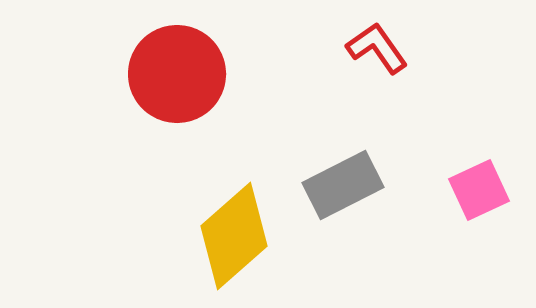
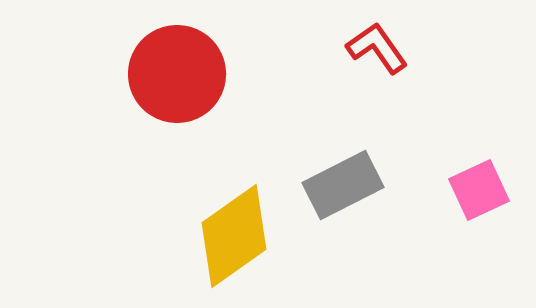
yellow diamond: rotated 6 degrees clockwise
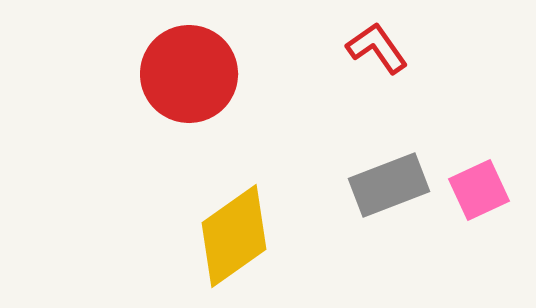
red circle: moved 12 px right
gray rectangle: moved 46 px right; rotated 6 degrees clockwise
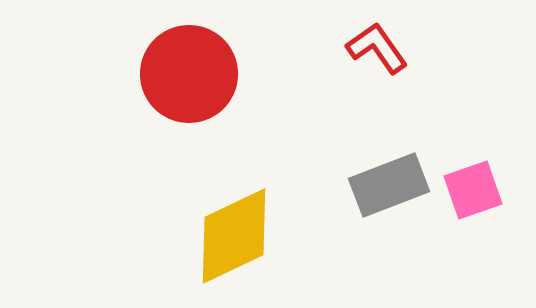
pink square: moved 6 px left; rotated 6 degrees clockwise
yellow diamond: rotated 10 degrees clockwise
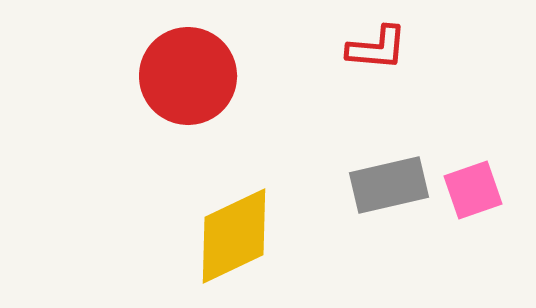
red L-shape: rotated 130 degrees clockwise
red circle: moved 1 px left, 2 px down
gray rectangle: rotated 8 degrees clockwise
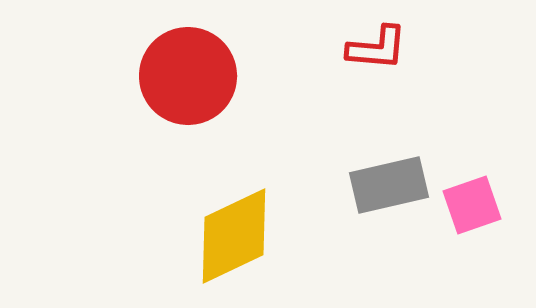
pink square: moved 1 px left, 15 px down
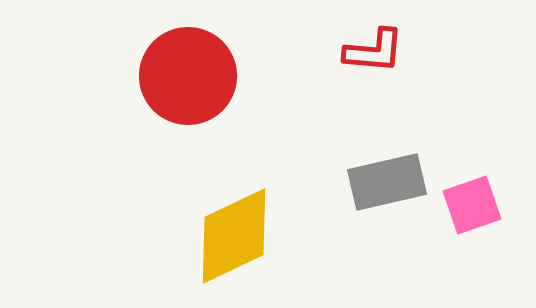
red L-shape: moved 3 px left, 3 px down
gray rectangle: moved 2 px left, 3 px up
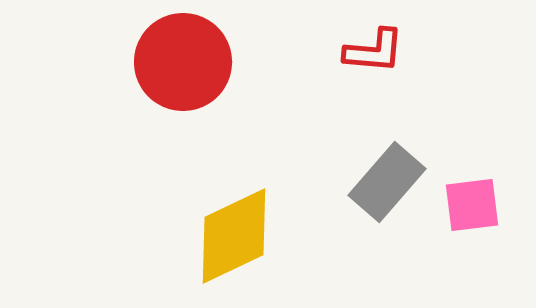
red circle: moved 5 px left, 14 px up
gray rectangle: rotated 36 degrees counterclockwise
pink square: rotated 12 degrees clockwise
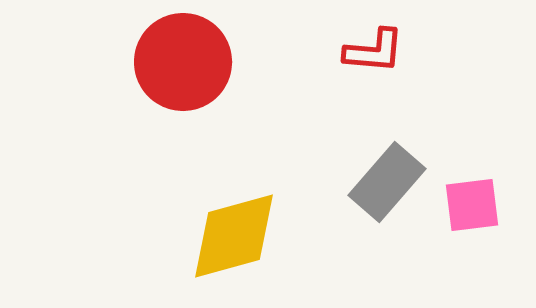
yellow diamond: rotated 10 degrees clockwise
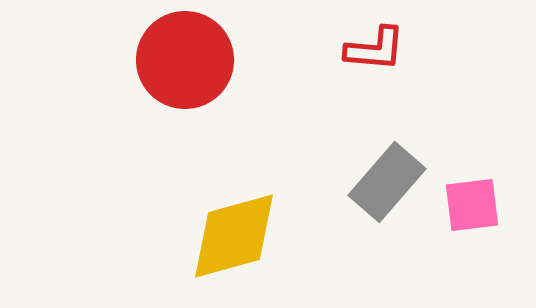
red L-shape: moved 1 px right, 2 px up
red circle: moved 2 px right, 2 px up
